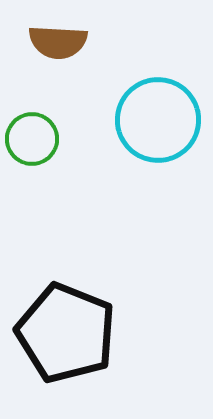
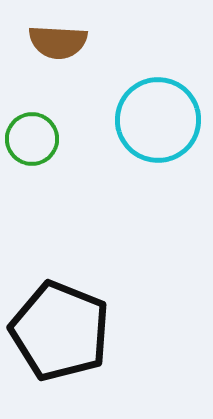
black pentagon: moved 6 px left, 2 px up
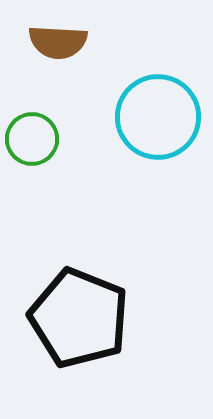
cyan circle: moved 3 px up
black pentagon: moved 19 px right, 13 px up
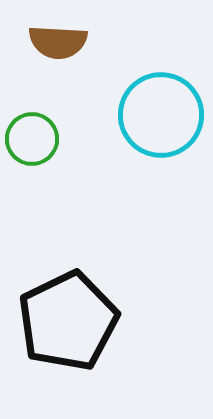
cyan circle: moved 3 px right, 2 px up
black pentagon: moved 11 px left, 3 px down; rotated 24 degrees clockwise
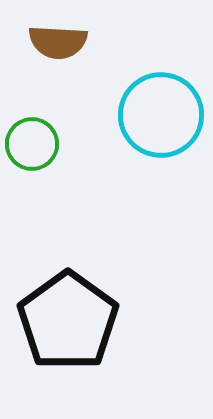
green circle: moved 5 px down
black pentagon: rotated 10 degrees counterclockwise
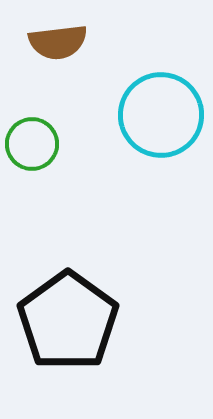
brown semicircle: rotated 10 degrees counterclockwise
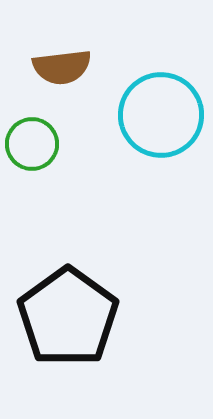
brown semicircle: moved 4 px right, 25 px down
black pentagon: moved 4 px up
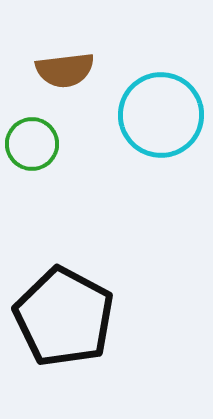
brown semicircle: moved 3 px right, 3 px down
black pentagon: moved 4 px left; rotated 8 degrees counterclockwise
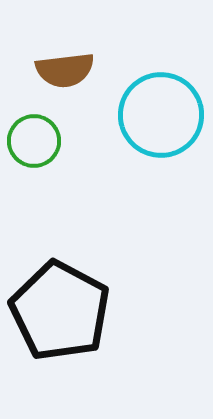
green circle: moved 2 px right, 3 px up
black pentagon: moved 4 px left, 6 px up
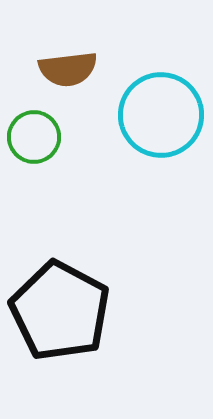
brown semicircle: moved 3 px right, 1 px up
green circle: moved 4 px up
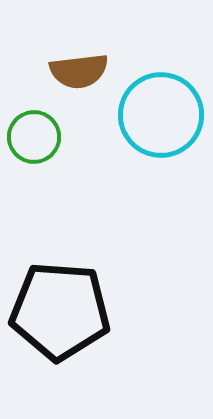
brown semicircle: moved 11 px right, 2 px down
black pentagon: rotated 24 degrees counterclockwise
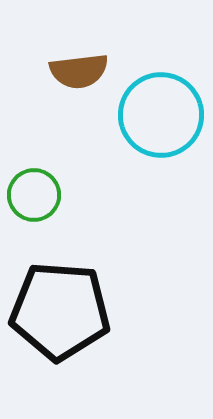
green circle: moved 58 px down
